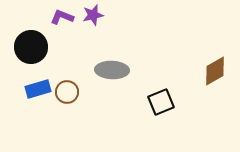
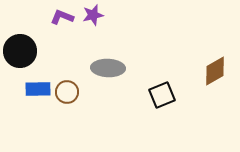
black circle: moved 11 px left, 4 px down
gray ellipse: moved 4 px left, 2 px up
blue rectangle: rotated 15 degrees clockwise
black square: moved 1 px right, 7 px up
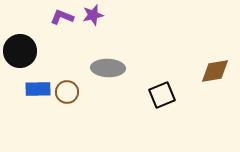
brown diamond: rotated 20 degrees clockwise
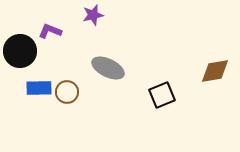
purple L-shape: moved 12 px left, 14 px down
gray ellipse: rotated 24 degrees clockwise
blue rectangle: moved 1 px right, 1 px up
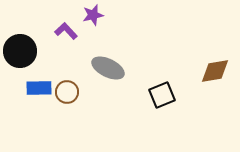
purple L-shape: moved 16 px right; rotated 25 degrees clockwise
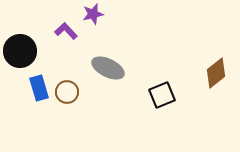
purple star: moved 1 px up
brown diamond: moved 1 px right, 2 px down; rotated 28 degrees counterclockwise
blue rectangle: rotated 75 degrees clockwise
